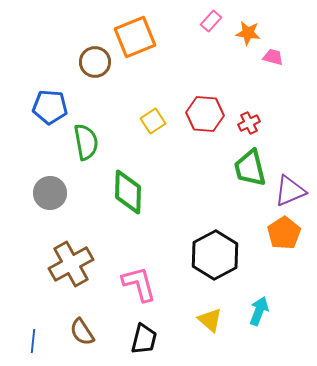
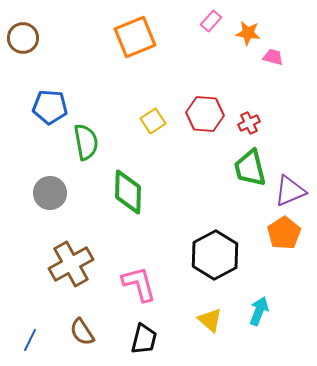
brown circle: moved 72 px left, 24 px up
blue line: moved 3 px left, 1 px up; rotated 20 degrees clockwise
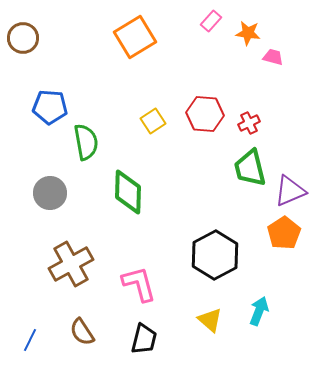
orange square: rotated 9 degrees counterclockwise
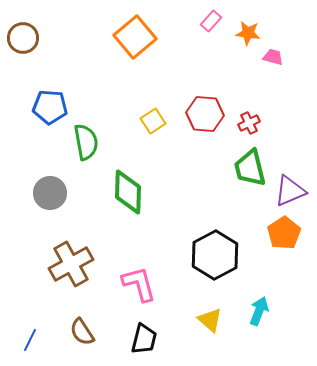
orange square: rotated 9 degrees counterclockwise
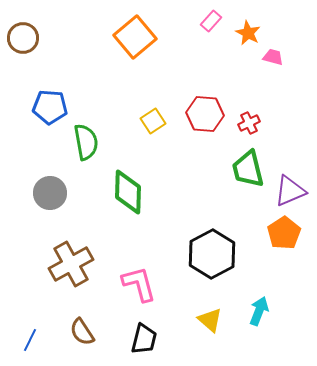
orange star: rotated 20 degrees clockwise
green trapezoid: moved 2 px left, 1 px down
black hexagon: moved 3 px left, 1 px up
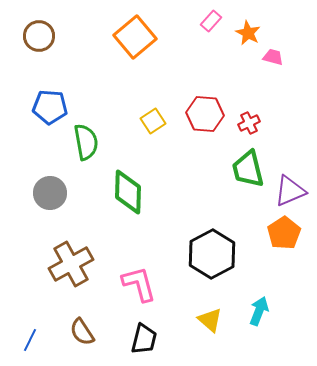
brown circle: moved 16 px right, 2 px up
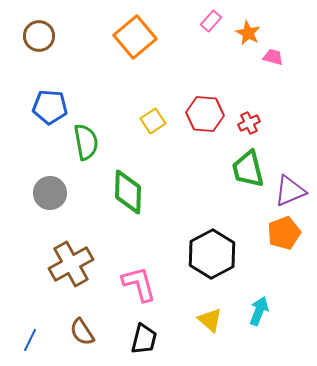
orange pentagon: rotated 12 degrees clockwise
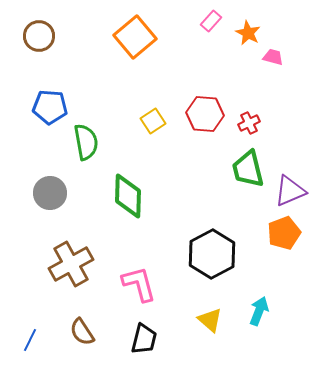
green diamond: moved 4 px down
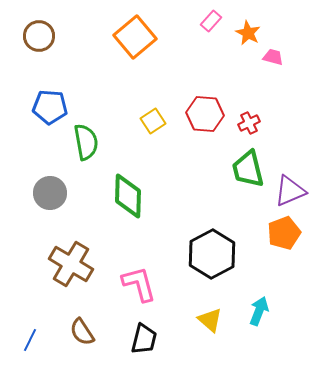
brown cross: rotated 30 degrees counterclockwise
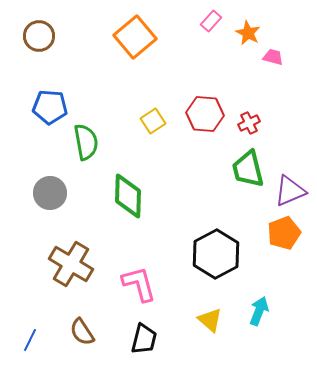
black hexagon: moved 4 px right
